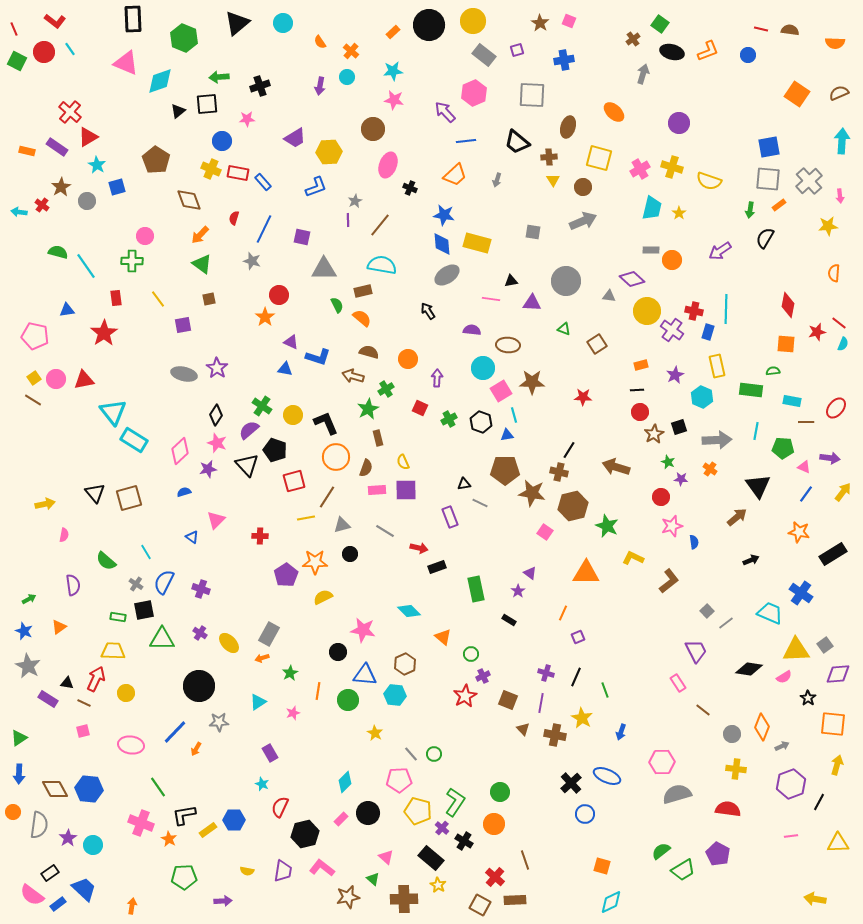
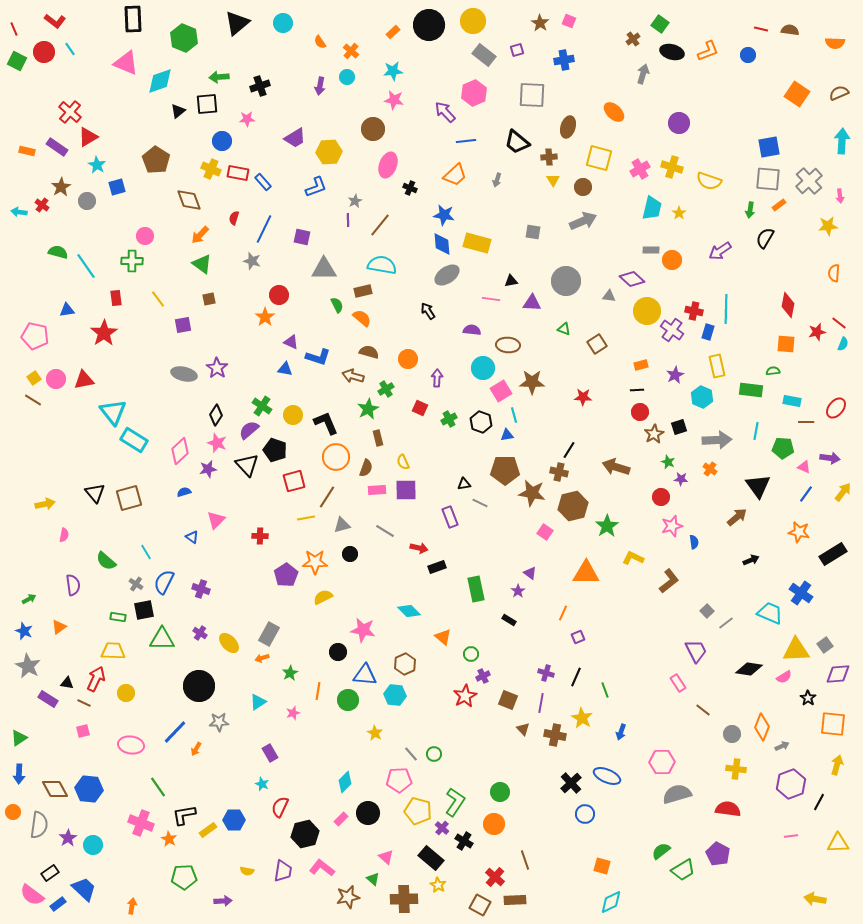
green star at (607, 526): rotated 15 degrees clockwise
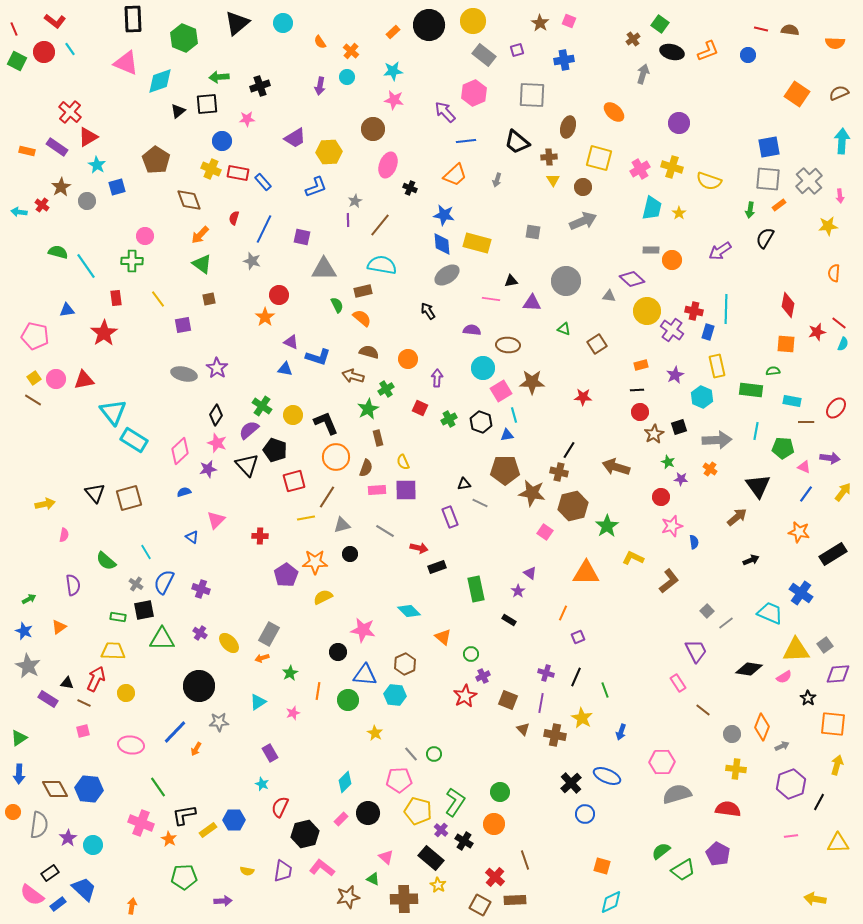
purple cross at (442, 828): moved 1 px left, 2 px down
green triangle at (373, 879): rotated 16 degrees counterclockwise
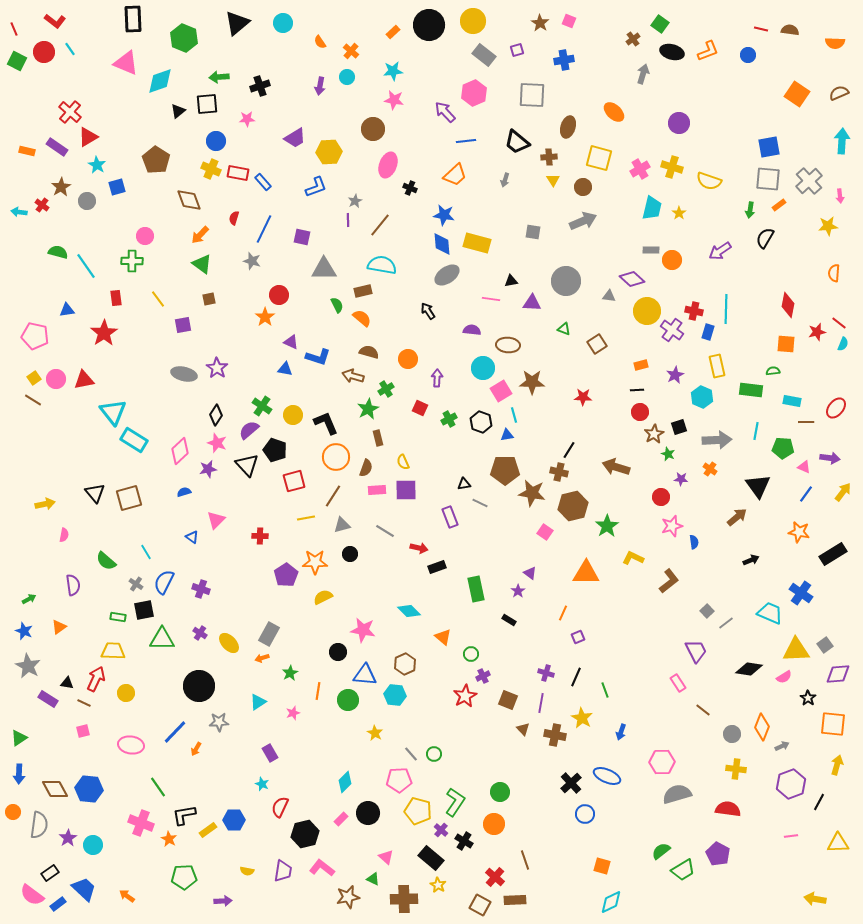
blue circle at (222, 141): moved 6 px left
gray arrow at (497, 180): moved 8 px right
green star at (668, 462): moved 8 px up
brown line at (327, 497): moved 6 px right, 1 px up
orange arrow at (132, 906): moved 5 px left, 10 px up; rotated 63 degrees counterclockwise
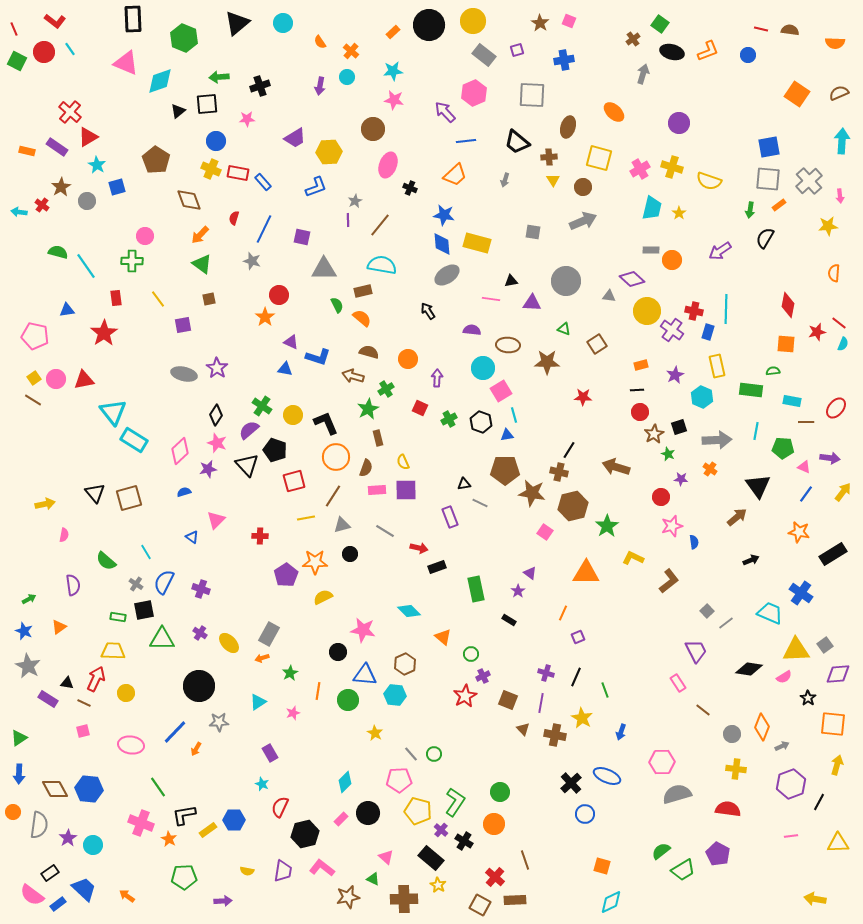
brown star at (532, 382): moved 15 px right, 20 px up
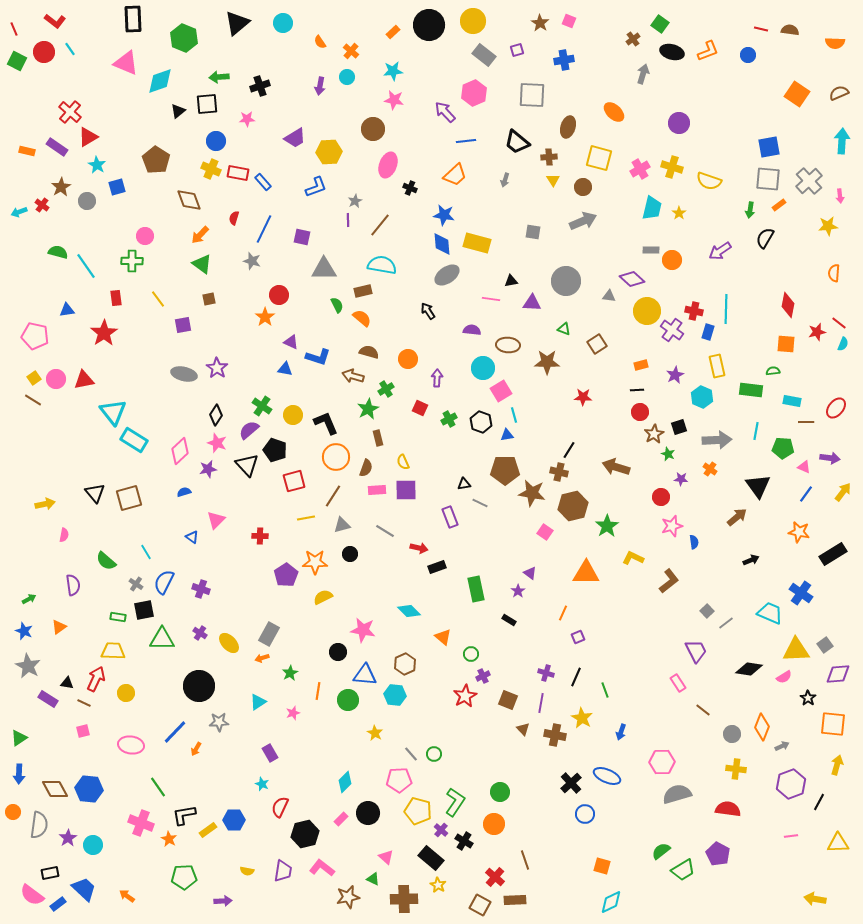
cyan arrow at (19, 212): rotated 28 degrees counterclockwise
black rectangle at (50, 873): rotated 24 degrees clockwise
